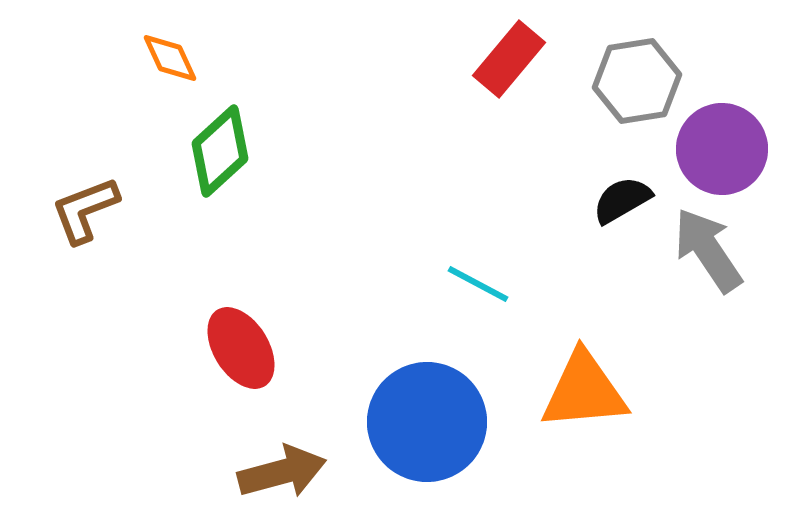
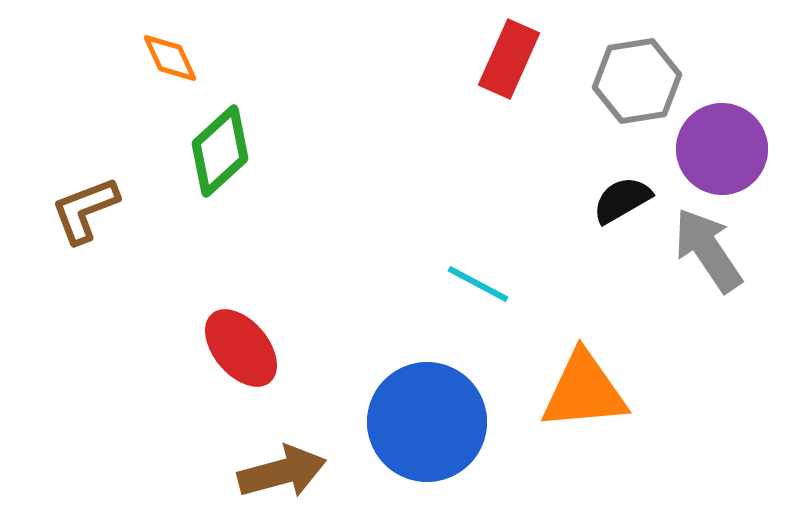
red rectangle: rotated 16 degrees counterclockwise
red ellipse: rotated 8 degrees counterclockwise
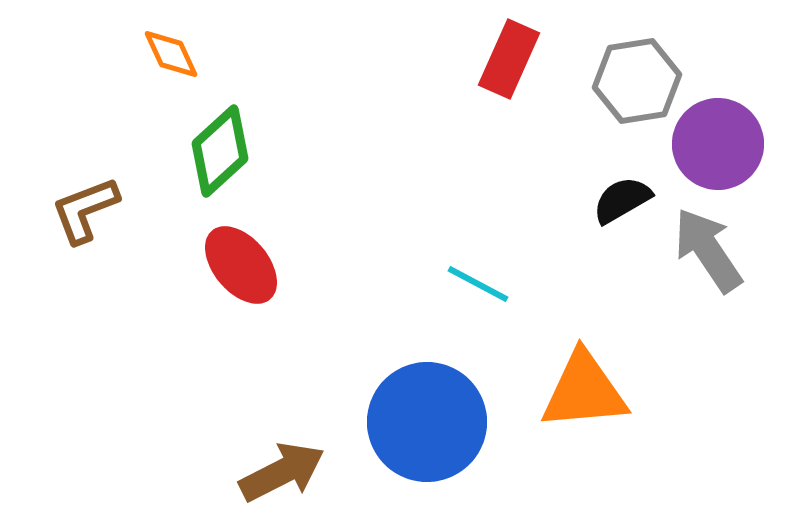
orange diamond: moved 1 px right, 4 px up
purple circle: moved 4 px left, 5 px up
red ellipse: moved 83 px up
brown arrow: rotated 12 degrees counterclockwise
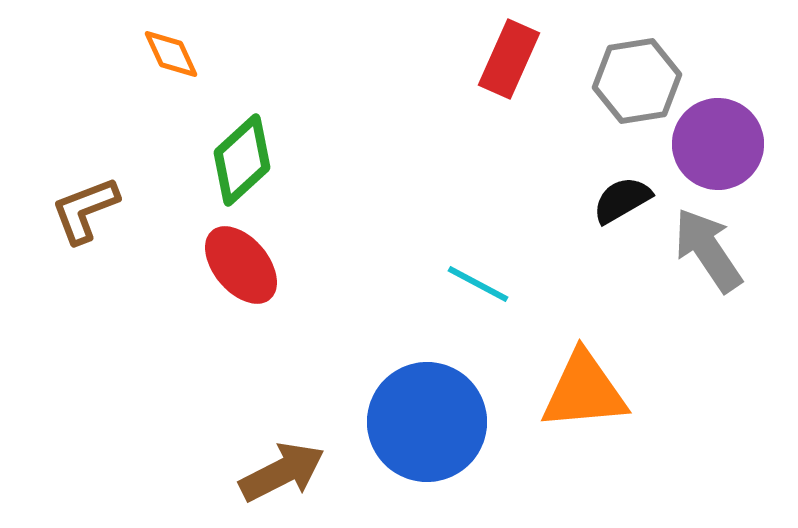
green diamond: moved 22 px right, 9 px down
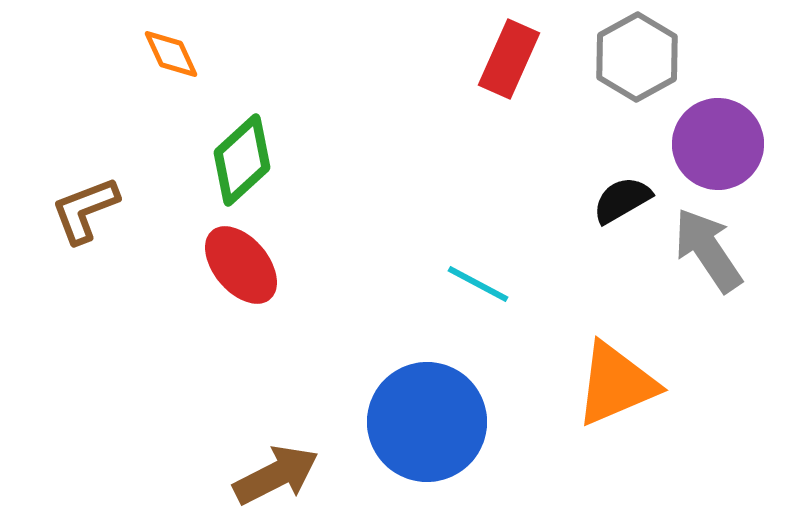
gray hexagon: moved 24 px up; rotated 20 degrees counterclockwise
orange triangle: moved 32 px right, 7 px up; rotated 18 degrees counterclockwise
brown arrow: moved 6 px left, 3 px down
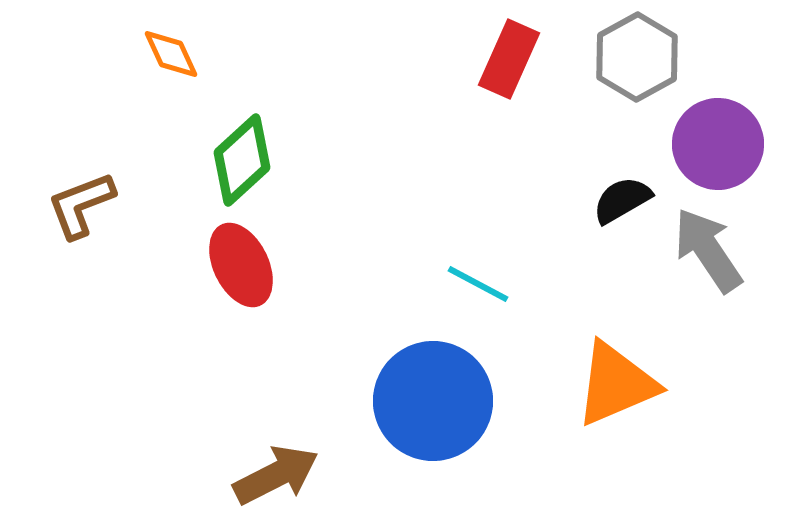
brown L-shape: moved 4 px left, 5 px up
red ellipse: rotated 14 degrees clockwise
blue circle: moved 6 px right, 21 px up
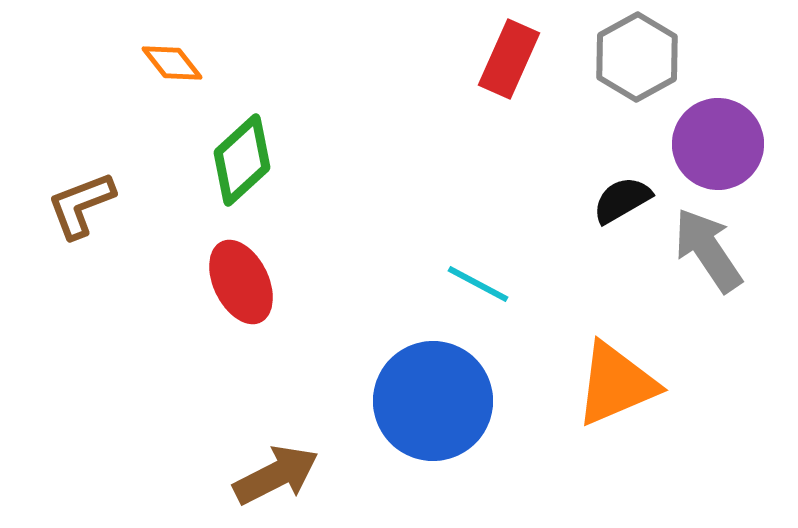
orange diamond: moved 1 px right, 9 px down; rotated 14 degrees counterclockwise
red ellipse: moved 17 px down
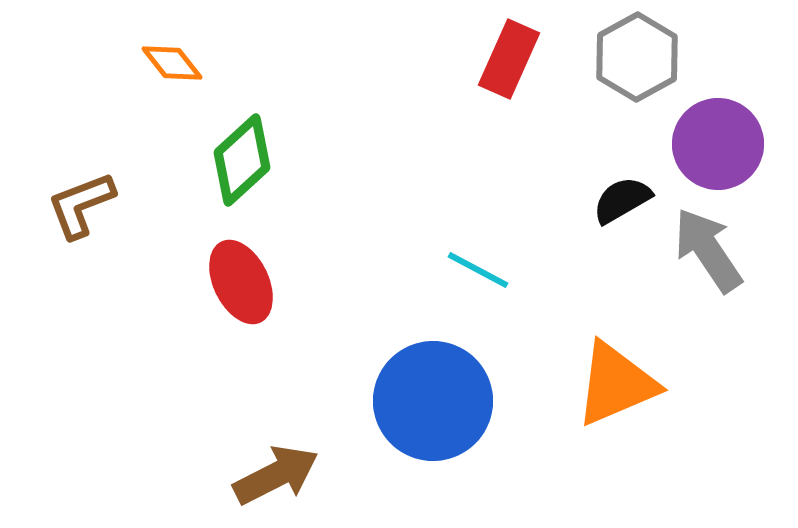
cyan line: moved 14 px up
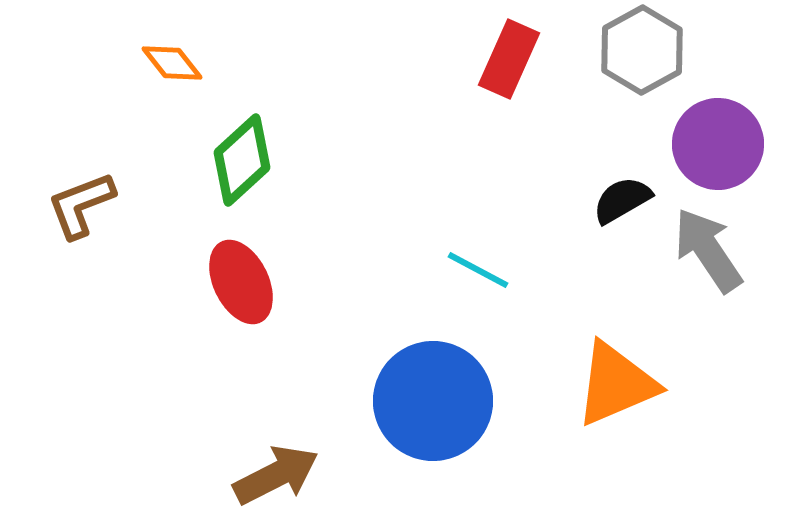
gray hexagon: moved 5 px right, 7 px up
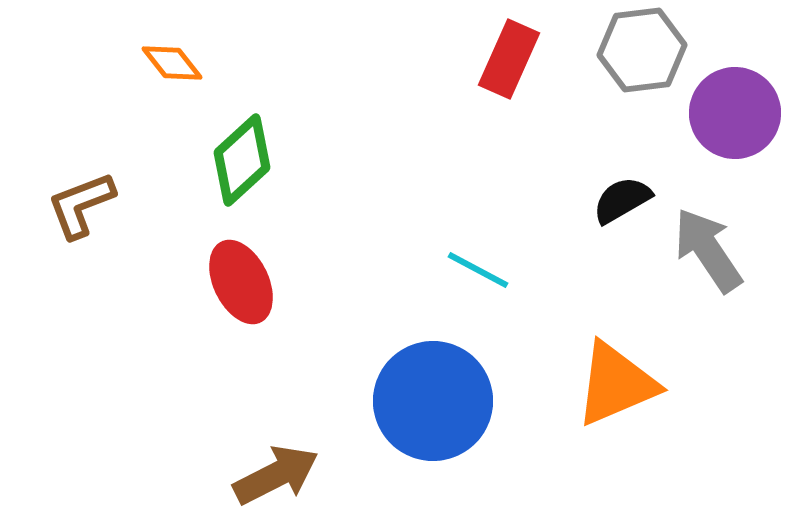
gray hexagon: rotated 22 degrees clockwise
purple circle: moved 17 px right, 31 px up
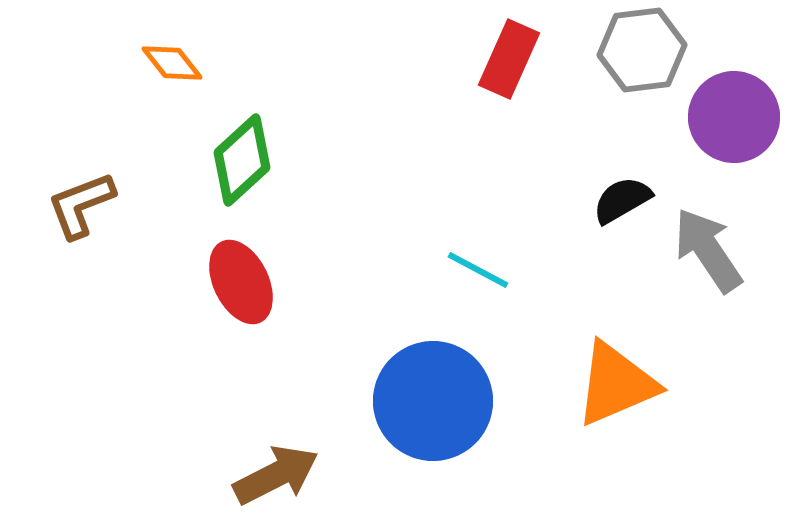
purple circle: moved 1 px left, 4 px down
